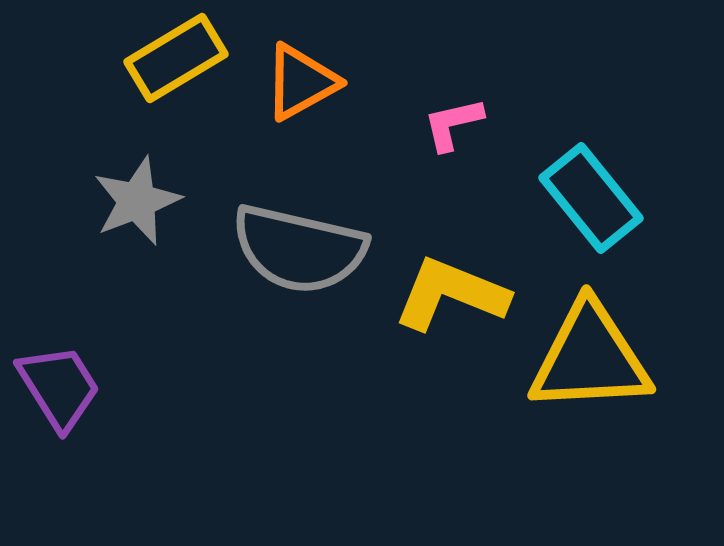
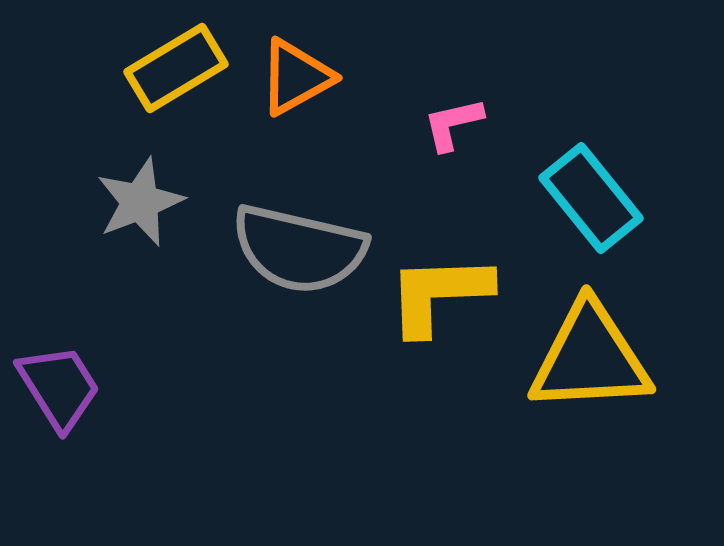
yellow rectangle: moved 10 px down
orange triangle: moved 5 px left, 5 px up
gray star: moved 3 px right, 1 px down
yellow L-shape: moved 12 px left; rotated 24 degrees counterclockwise
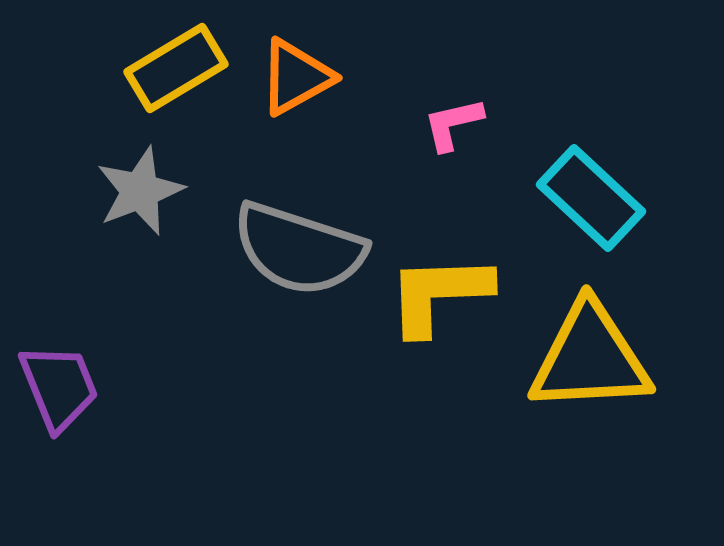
cyan rectangle: rotated 8 degrees counterclockwise
gray star: moved 11 px up
gray semicircle: rotated 5 degrees clockwise
purple trapezoid: rotated 10 degrees clockwise
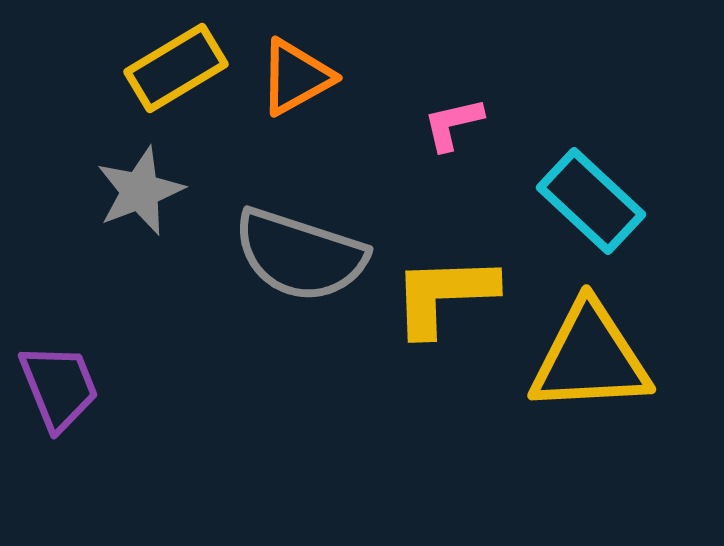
cyan rectangle: moved 3 px down
gray semicircle: moved 1 px right, 6 px down
yellow L-shape: moved 5 px right, 1 px down
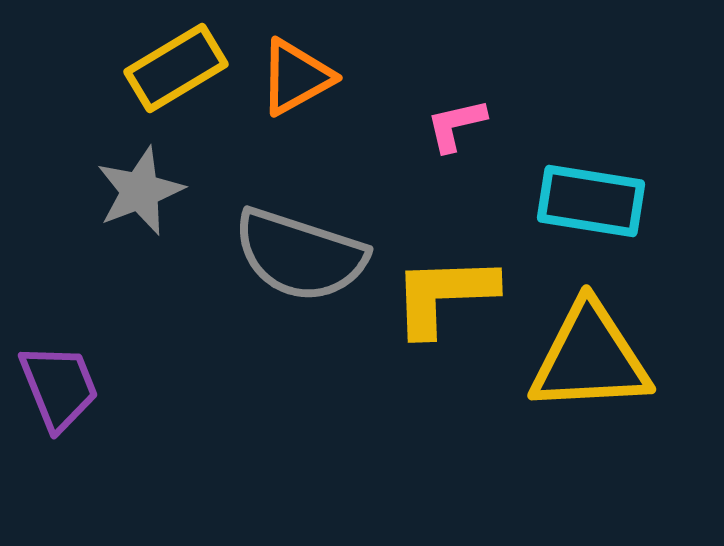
pink L-shape: moved 3 px right, 1 px down
cyan rectangle: rotated 34 degrees counterclockwise
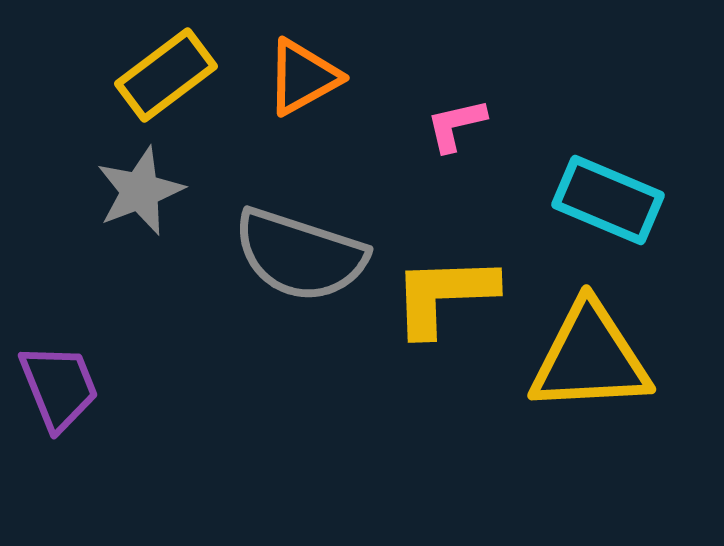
yellow rectangle: moved 10 px left, 7 px down; rotated 6 degrees counterclockwise
orange triangle: moved 7 px right
cyan rectangle: moved 17 px right, 1 px up; rotated 14 degrees clockwise
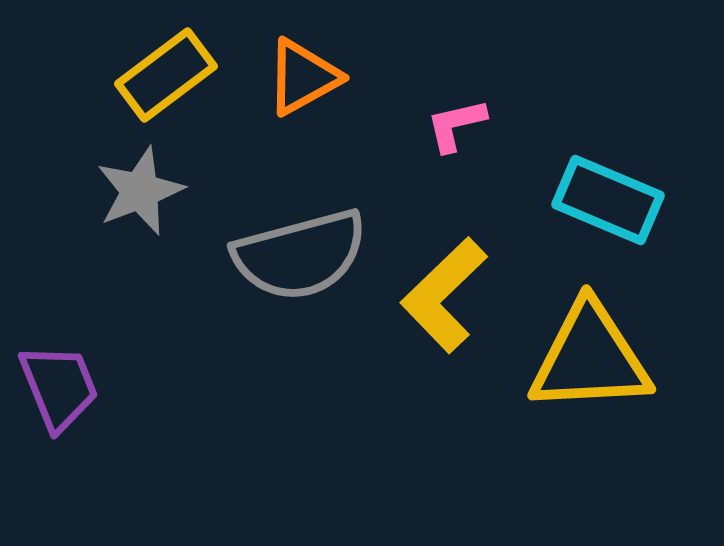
gray semicircle: rotated 33 degrees counterclockwise
yellow L-shape: rotated 42 degrees counterclockwise
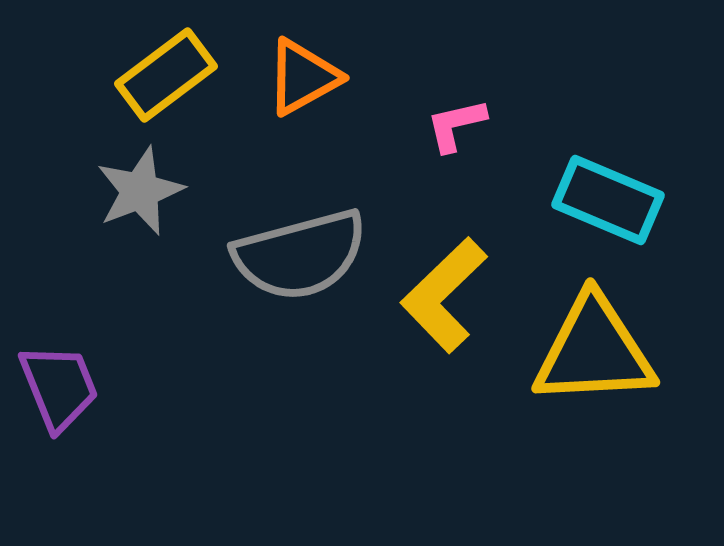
yellow triangle: moved 4 px right, 7 px up
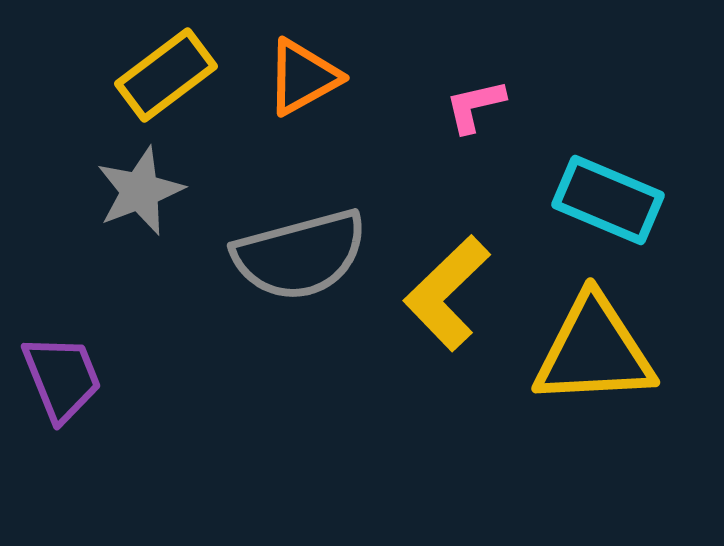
pink L-shape: moved 19 px right, 19 px up
yellow L-shape: moved 3 px right, 2 px up
purple trapezoid: moved 3 px right, 9 px up
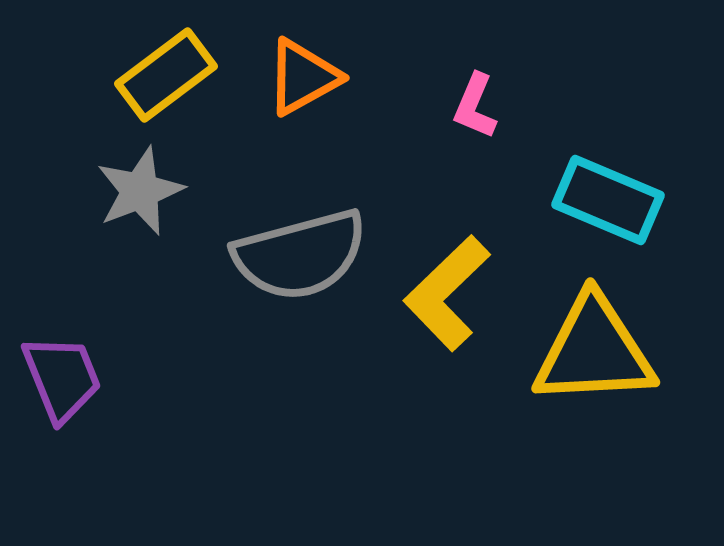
pink L-shape: rotated 54 degrees counterclockwise
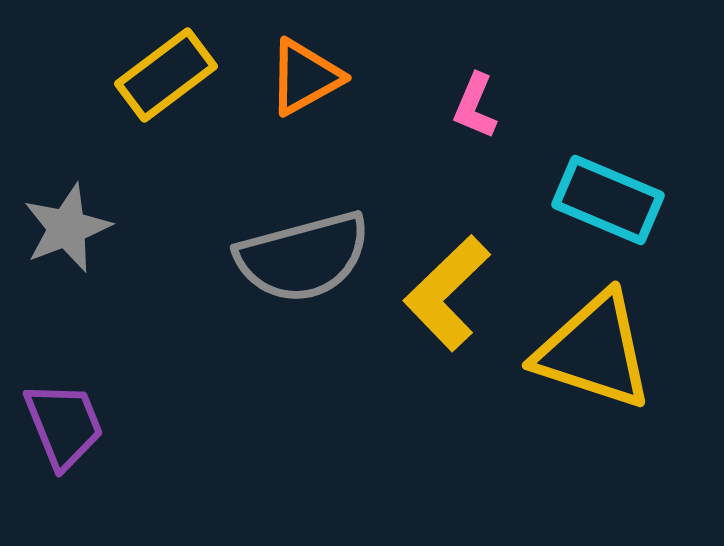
orange triangle: moved 2 px right
gray star: moved 73 px left, 37 px down
gray semicircle: moved 3 px right, 2 px down
yellow triangle: rotated 21 degrees clockwise
purple trapezoid: moved 2 px right, 47 px down
